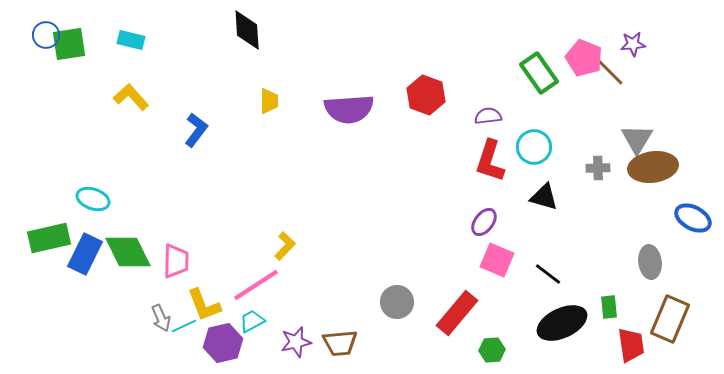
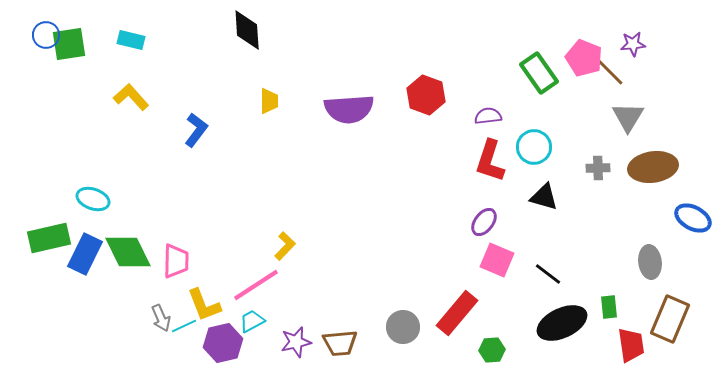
gray triangle at (637, 139): moved 9 px left, 22 px up
gray circle at (397, 302): moved 6 px right, 25 px down
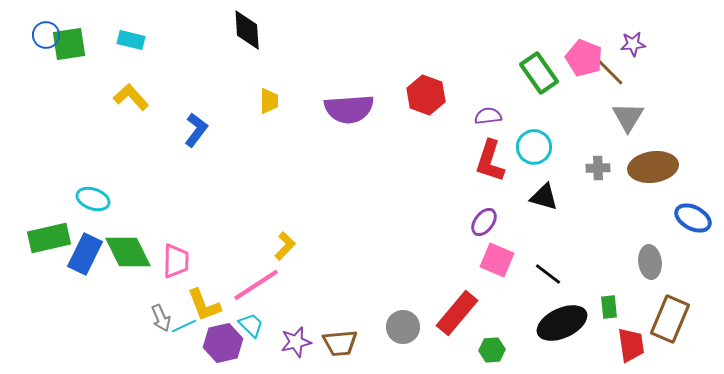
cyan trapezoid at (252, 321): moved 1 px left, 4 px down; rotated 72 degrees clockwise
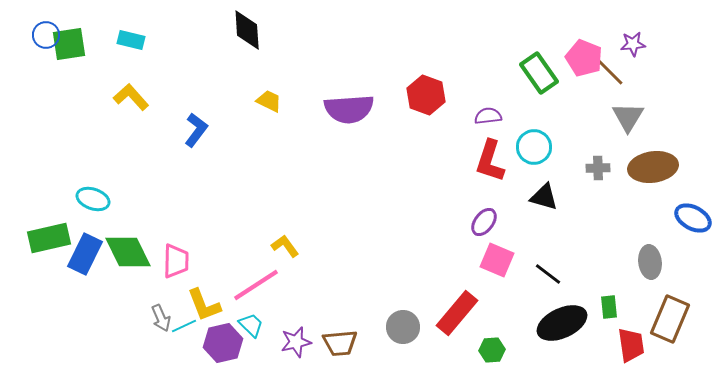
yellow trapezoid at (269, 101): rotated 64 degrees counterclockwise
yellow L-shape at (285, 246): rotated 80 degrees counterclockwise
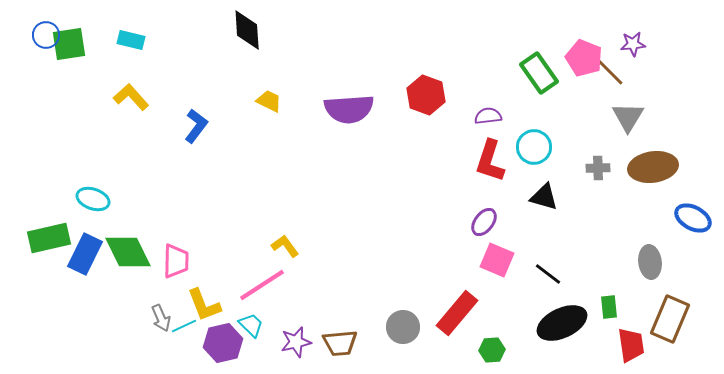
blue L-shape at (196, 130): moved 4 px up
pink line at (256, 285): moved 6 px right
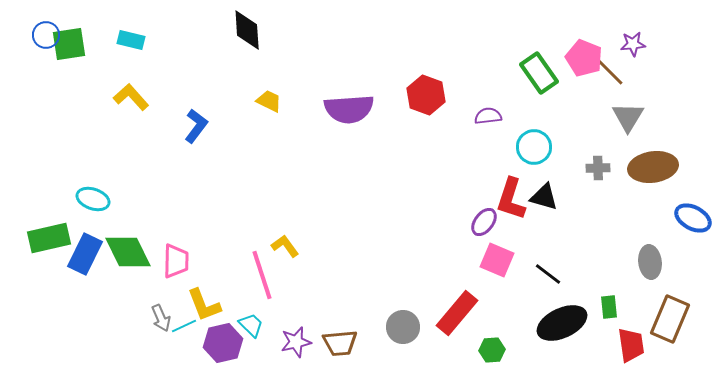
red L-shape at (490, 161): moved 21 px right, 38 px down
pink line at (262, 285): moved 10 px up; rotated 75 degrees counterclockwise
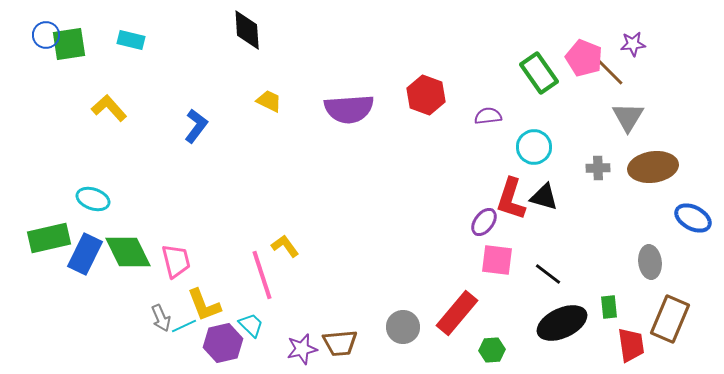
yellow L-shape at (131, 97): moved 22 px left, 11 px down
pink square at (497, 260): rotated 16 degrees counterclockwise
pink trapezoid at (176, 261): rotated 15 degrees counterclockwise
purple star at (296, 342): moved 6 px right, 7 px down
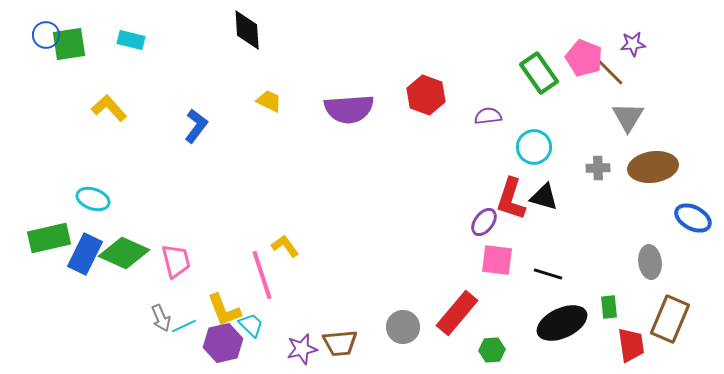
green diamond at (128, 252): moved 4 px left, 1 px down; rotated 39 degrees counterclockwise
black line at (548, 274): rotated 20 degrees counterclockwise
yellow L-shape at (204, 305): moved 20 px right, 5 px down
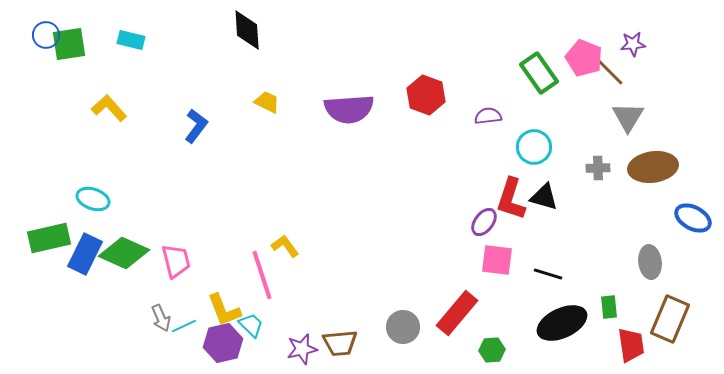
yellow trapezoid at (269, 101): moved 2 px left, 1 px down
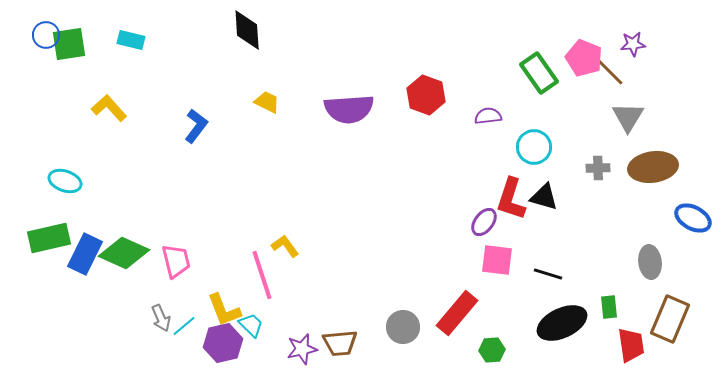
cyan ellipse at (93, 199): moved 28 px left, 18 px up
cyan line at (184, 326): rotated 15 degrees counterclockwise
